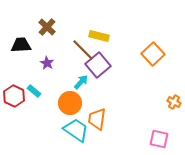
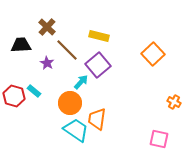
brown line: moved 16 px left
red hexagon: rotated 10 degrees counterclockwise
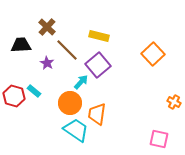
orange trapezoid: moved 5 px up
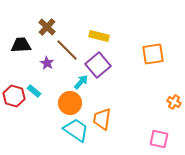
orange square: rotated 35 degrees clockwise
orange trapezoid: moved 5 px right, 5 px down
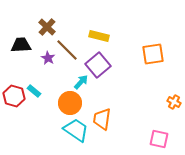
purple star: moved 1 px right, 5 px up
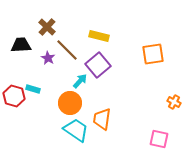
cyan arrow: moved 1 px left, 1 px up
cyan rectangle: moved 1 px left, 2 px up; rotated 24 degrees counterclockwise
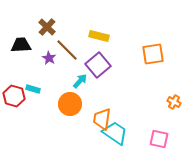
purple star: moved 1 px right
orange circle: moved 1 px down
cyan trapezoid: moved 39 px right, 3 px down
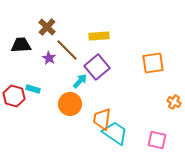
yellow rectangle: rotated 18 degrees counterclockwise
orange square: moved 9 px down
purple square: moved 1 px left, 2 px down
pink square: moved 2 px left, 1 px down
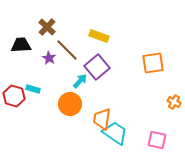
yellow rectangle: rotated 24 degrees clockwise
